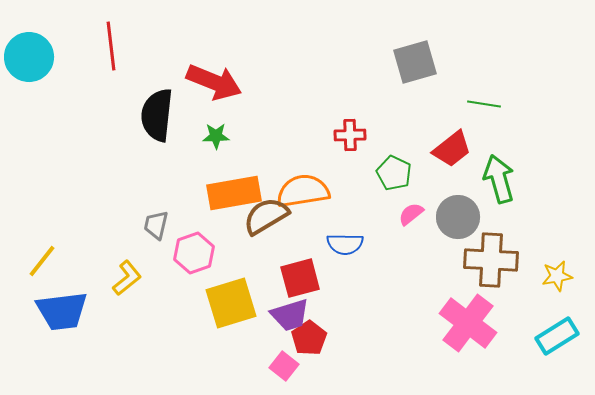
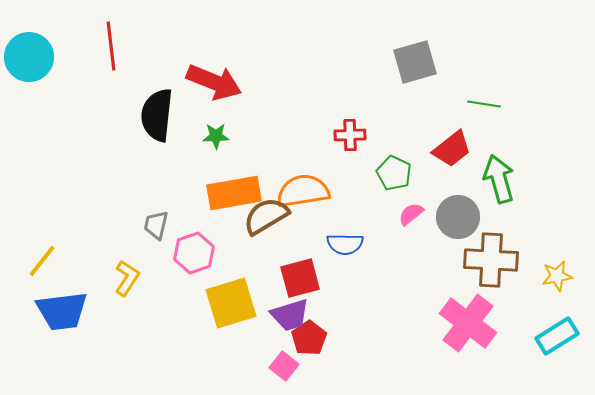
yellow L-shape: rotated 18 degrees counterclockwise
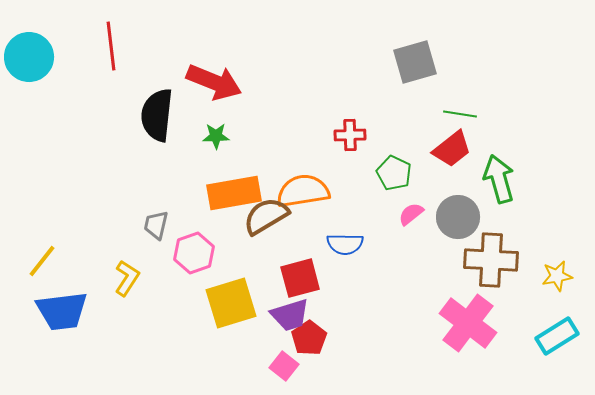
green line: moved 24 px left, 10 px down
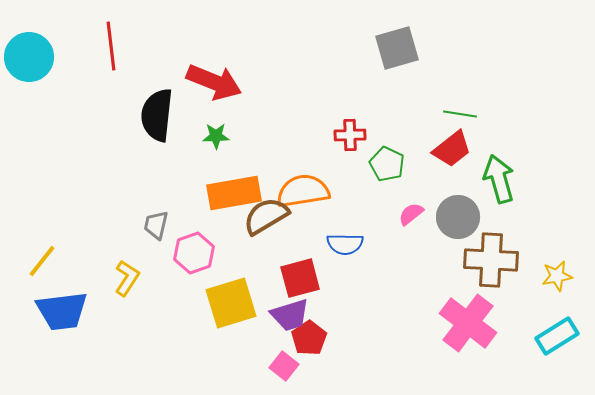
gray square: moved 18 px left, 14 px up
green pentagon: moved 7 px left, 9 px up
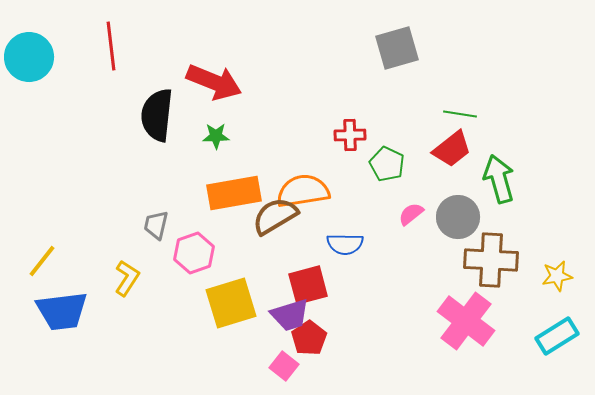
brown semicircle: moved 9 px right
red square: moved 8 px right, 7 px down
pink cross: moved 2 px left, 2 px up
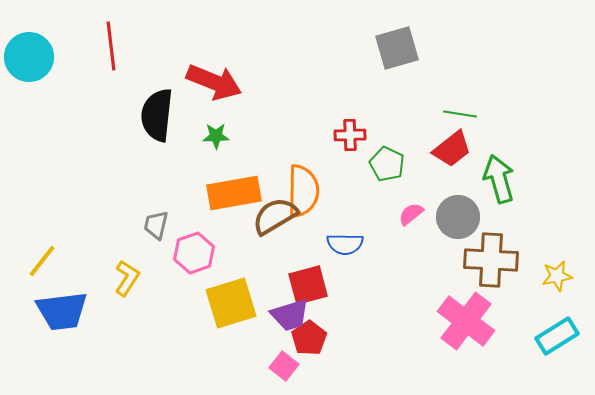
orange semicircle: rotated 100 degrees clockwise
